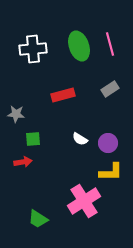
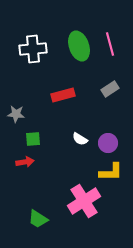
red arrow: moved 2 px right
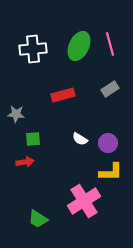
green ellipse: rotated 44 degrees clockwise
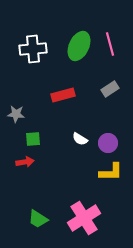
pink cross: moved 17 px down
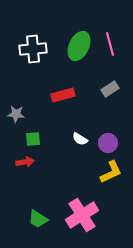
yellow L-shape: rotated 25 degrees counterclockwise
pink cross: moved 2 px left, 3 px up
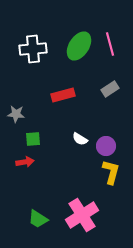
green ellipse: rotated 8 degrees clockwise
purple circle: moved 2 px left, 3 px down
yellow L-shape: rotated 50 degrees counterclockwise
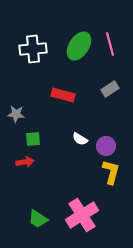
red rectangle: rotated 30 degrees clockwise
